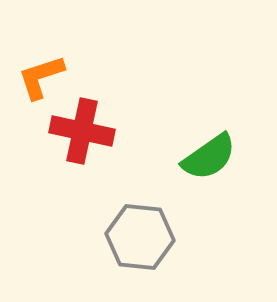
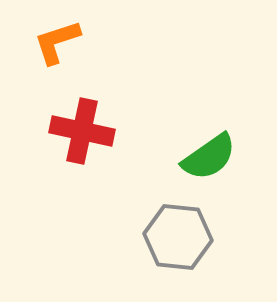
orange L-shape: moved 16 px right, 35 px up
gray hexagon: moved 38 px right
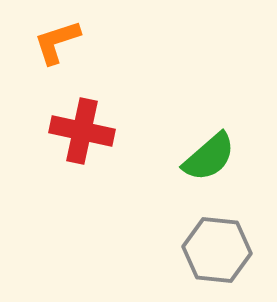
green semicircle: rotated 6 degrees counterclockwise
gray hexagon: moved 39 px right, 13 px down
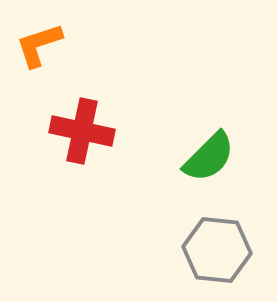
orange L-shape: moved 18 px left, 3 px down
green semicircle: rotated 4 degrees counterclockwise
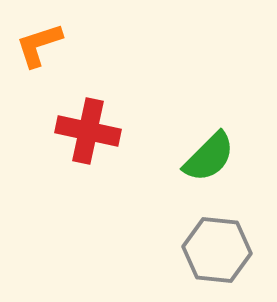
red cross: moved 6 px right
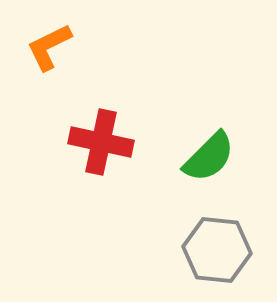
orange L-shape: moved 10 px right, 2 px down; rotated 8 degrees counterclockwise
red cross: moved 13 px right, 11 px down
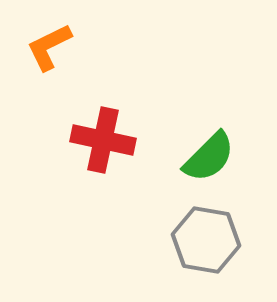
red cross: moved 2 px right, 2 px up
gray hexagon: moved 11 px left, 10 px up; rotated 4 degrees clockwise
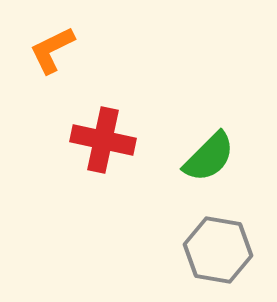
orange L-shape: moved 3 px right, 3 px down
gray hexagon: moved 12 px right, 10 px down
